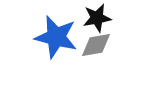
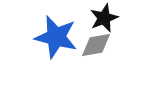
black star: moved 7 px right; rotated 12 degrees counterclockwise
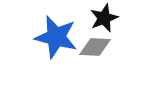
gray diamond: moved 1 px left, 2 px down; rotated 12 degrees clockwise
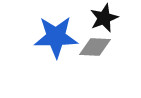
blue star: rotated 15 degrees counterclockwise
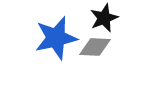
blue star: moved 1 px down; rotated 12 degrees counterclockwise
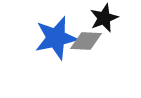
gray diamond: moved 9 px left, 6 px up
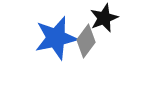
gray diamond: rotated 56 degrees counterclockwise
